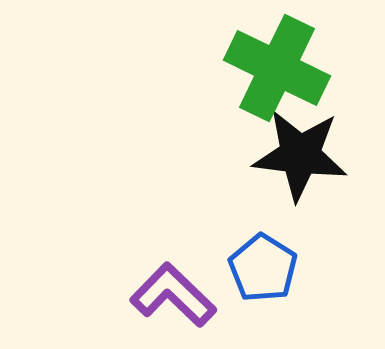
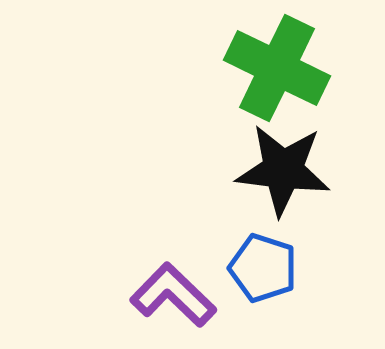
black star: moved 17 px left, 15 px down
blue pentagon: rotated 14 degrees counterclockwise
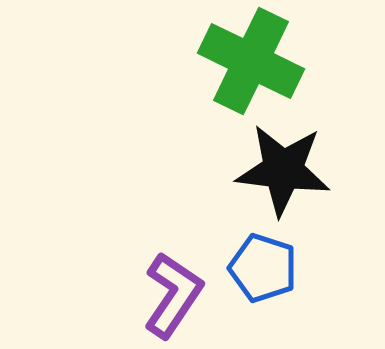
green cross: moved 26 px left, 7 px up
purple L-shape: rotated 80 degrees clockwise
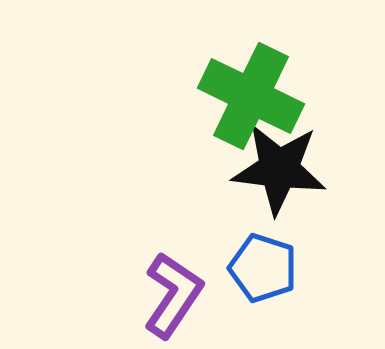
green cross: moved 35 px down
black star: moved 4 px left, 1 px up
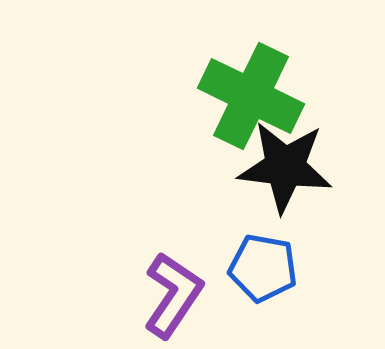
black star: moved 6 px right, 2 px up
blue pentagon: rotated 8 degrees counterclockwise
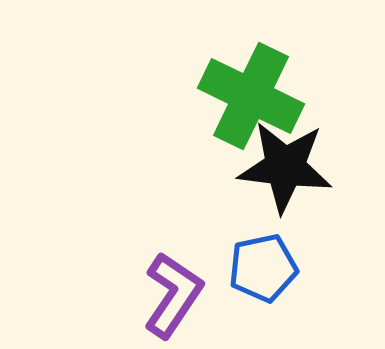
blue pentagon: rotated 22 degrees counterclockwise
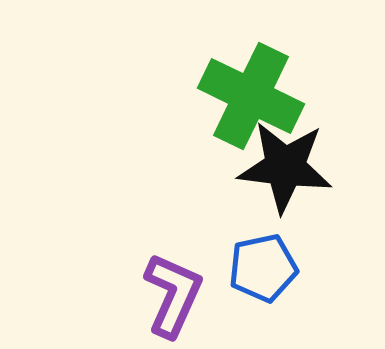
purple L-shape: rotated 10 degrees counterclockwise
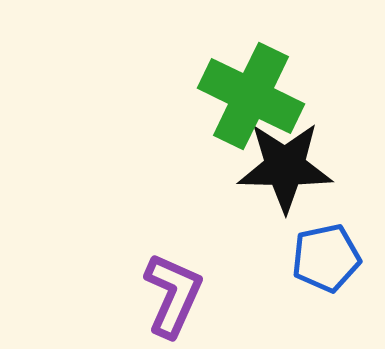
black star: rotated 6 degrees counterclockwise
blue pentagon: moved 63 px right, 10 px up
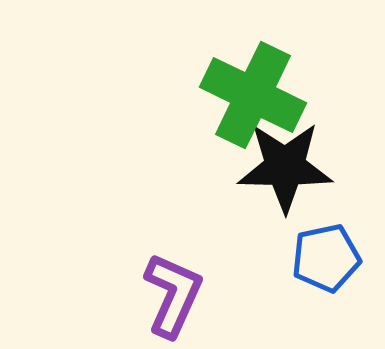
green cross: moved 2 px right, 1 px up
